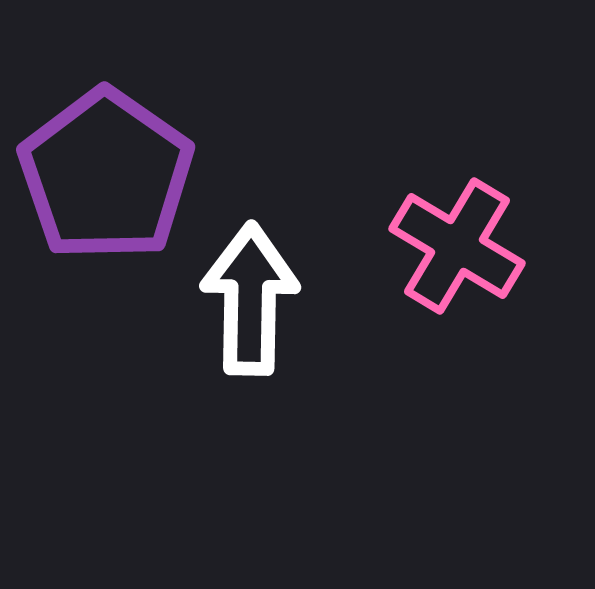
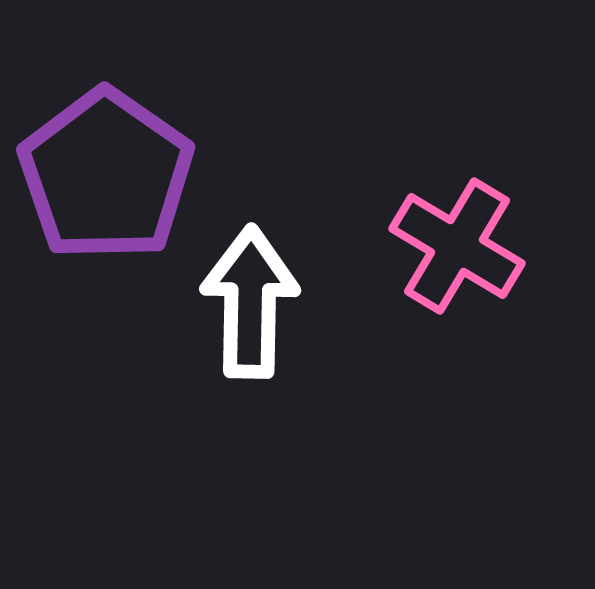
white arrow: moved 3 px down
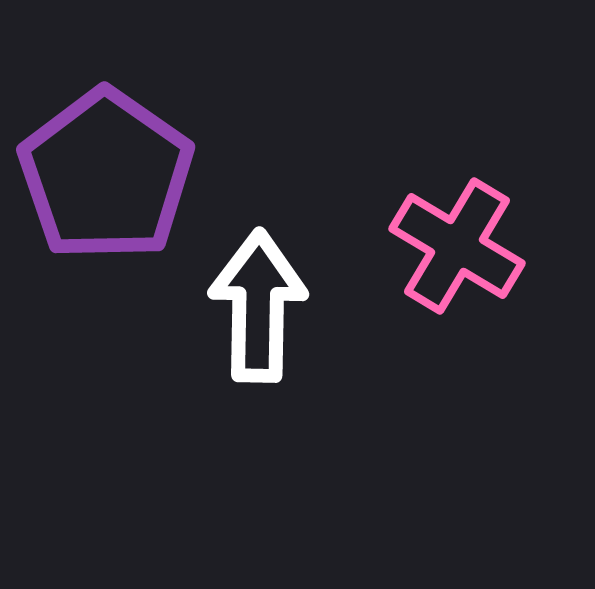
white arrow: moved 8 px right, 4 px down
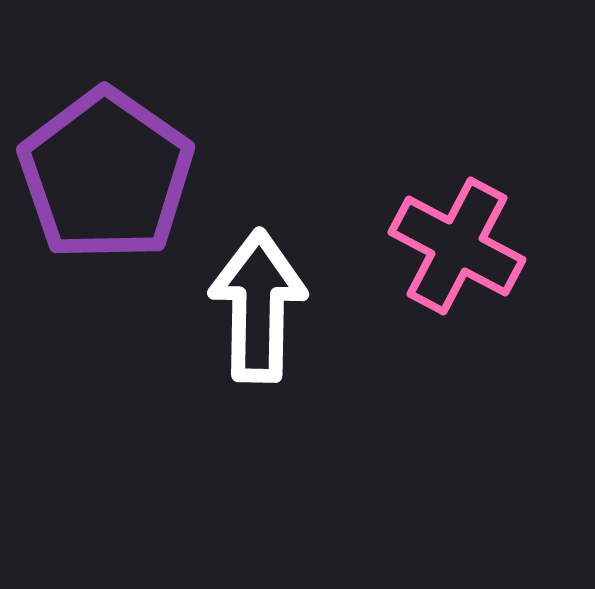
pink cross: rotated 3 degrees counterclockwise
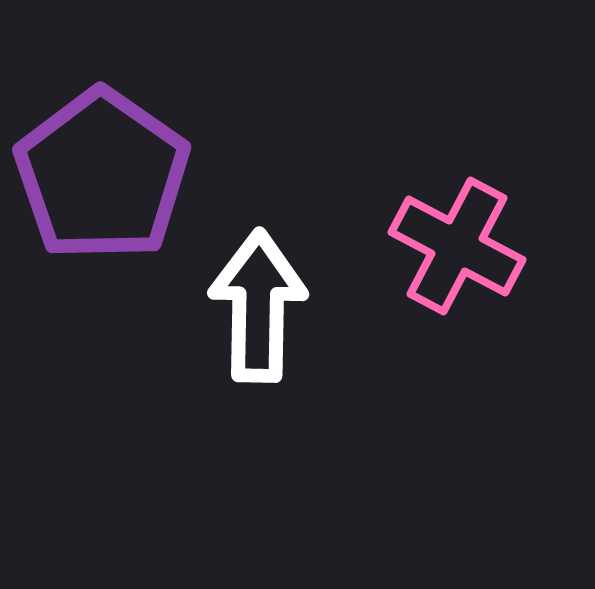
purple pentagon: moved 4 px left
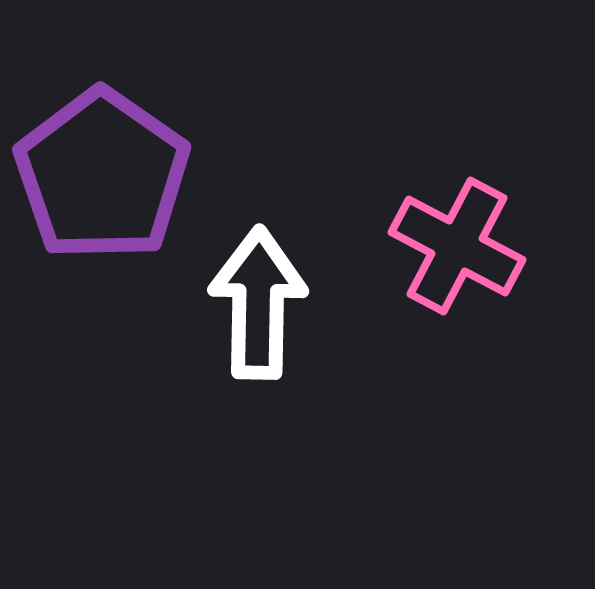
white arrow: moved 3 px up
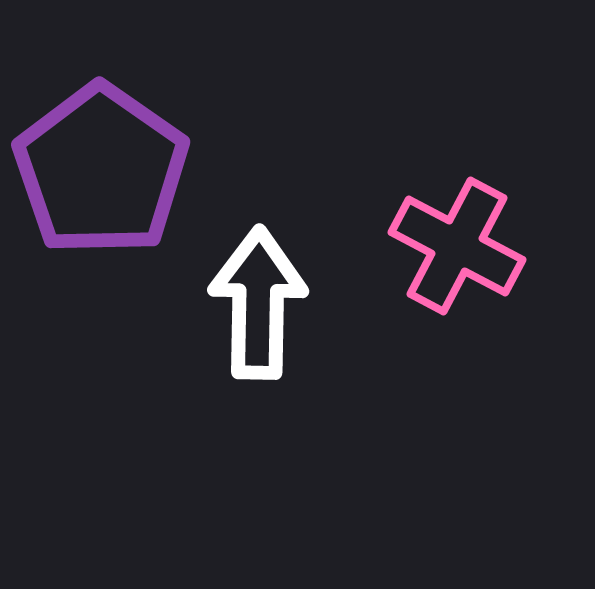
purple pentagon: moved 1 px left, 5 px up
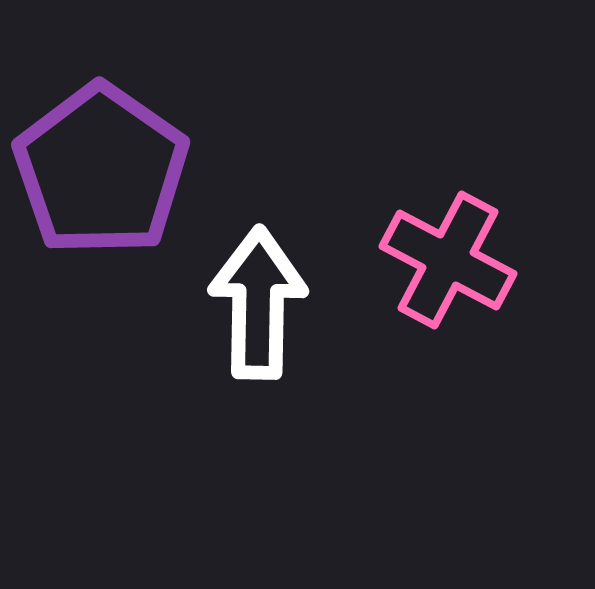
pink cross: moved 9 px left, 14 px down
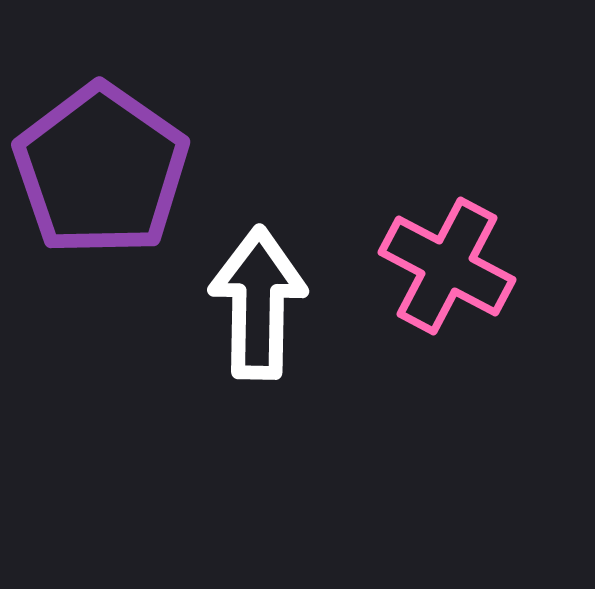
pink cross: moved 1 px left, 6 px down
